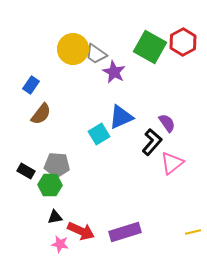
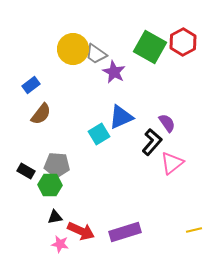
blue rectangle: rotated 18 degrees clockwise
yellow line: moved 1 px right, 2 px up
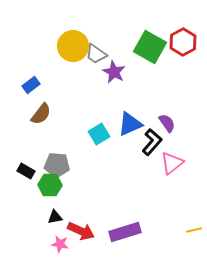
yellow circle: moved 3 px up
blue triangle: moved 9 px right, 7 px down
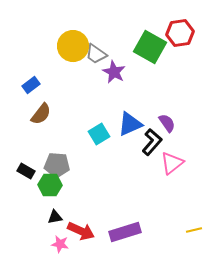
red hexagon: moved 3 px left, 9 px up; rotated 20 degrees clockwise
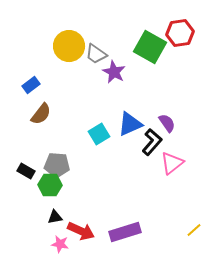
yellow circle: moved 4 px left
yellow line: rotated 28 degrees counterclockwise
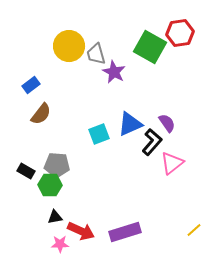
gray trapezoid: rotated 40 degrees clockwise
cyan square: rotated 10 degrees clockwise
pink star: rotated 12 degrees counterclockwise
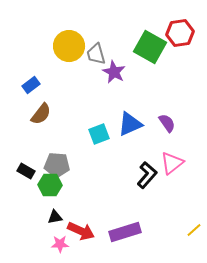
black L-shape: moved 5 px left, 33 px down
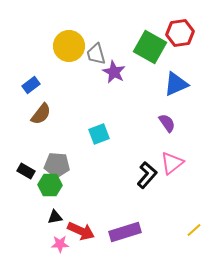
blue triangle: moved 46 px right, 40 px up
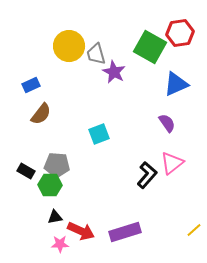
blue rectangle: rotated 12 degrees clockwise
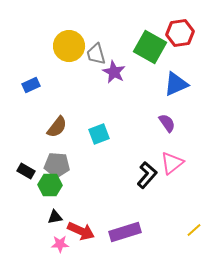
brown semicircle: moved 16 px right, 13 px down
